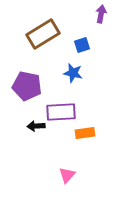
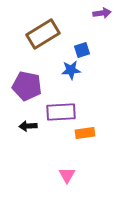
purple arrow: moved 1 px right, 1 px up; rotated 72 degrees clockwise
blue square: moved 5 px down
blue star: moved 2 px left, 3 px up; rotated 18 degrees counterclockwise
black arrow: moved 8 px left
pink triangle: rotated 12 degrees counterclockwise
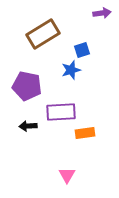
blue star: rotated 12 degrees counterclockwise
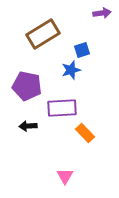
purple rectangle: moved 1 px right, 4 px up
orange rectangle: rotated 54 degrees clockwise
pink triangle: moved 2 px left, 1 px down
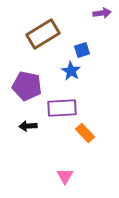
blue star: moved 1 px down; rotated 24 degrees counterclockwise
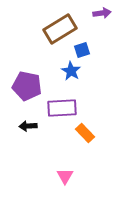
brown rectangle: moved 17 px right, 5 px up
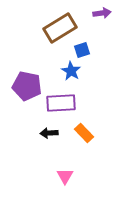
brown rectangle: moved 1 px up
purple rectangle: moved 1 px left, 5 px up
black arrow: moved 21 px right, 7 px down
orange rectangle: moved 1 px left
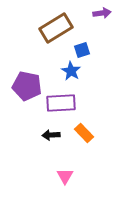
brown rectangle: moved 4 px left
black arrow: moved 2 px right, 2 px down
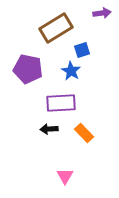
purple pentagon: moved 1 px right, 17 px up
black arrow: moved 2 px left, 6 px up
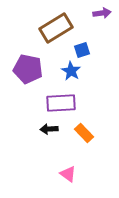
pink triangle: moved 3 px right, 2 px up; rotated 24 degrees counterclockwise
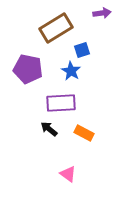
black arrow: rotated 42 degrees clockwise
orange rectangle: rotated 18 degrees counterclockwise
